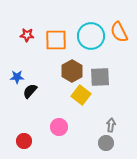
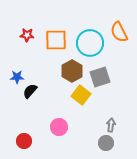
cyan circle: moved 1 px left, 7 px down
gray square: rotated 15 degrees counterclockwise
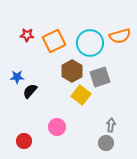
orange semicircle: moved 1 px right, 4 px down; rotated 80 degrees counterclockwise
orange square: moved 2 px left, 1 px down; rotated 25 degrees counterclockwise
pink circle: moved 2 px left
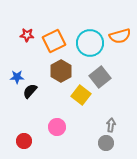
brown hexagon: moved 11 px left
gray square: rotated 20 degrees counterclockwise
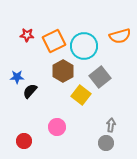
cyan circle: moved 6 px left, 3 px down
brown hexagon: moved 2 px right
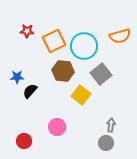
red star: moved 4 px up
brown hexagon: rotated 25 degrees counterclockwise
gray square: moved 1 px right, 3 px up
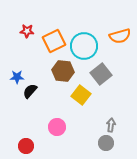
red circle: moved 2 px right, 5 px down
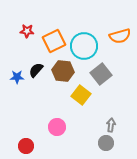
black semicircle: moved 6 px right, 21 px up
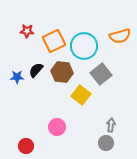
brown hexagon: moved 1 px left, 1 px down
